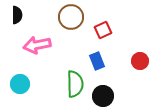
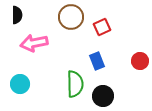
red square: moved 1 px left, 3 px up
pink arrow: moved 3 px left, 2 px up
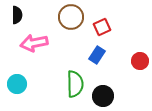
blue rectangle: moved 6 px up; rotated 54 degrees clockwise
cyan circle: moved 3 px left
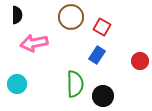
red square: rotated 36 degrees counterclockwise
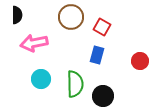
blue rectangle: rotated 18 degrees counterclockwise
cyan circle: moved 24 px right, 5 px up
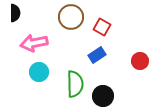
black semicircle: moved 2 px left, 2 px up
blue rectangle: rotated 42 degrees clockwise
cyan circle: moved 2 px left, 7 px up
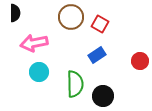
red square: moved 2 px left, 3 px up
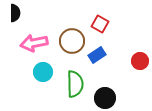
brown circle: moved 1 px right, 24 px down
cyan circle: moved 4 px right
black circle: moved 2 px right, 2 px down
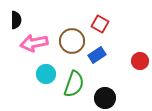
black semicircle: moved 1 px right, 7 px down
cyan circle: moved 3 px right, 2 px down
green semicircle: moved 1 px left; rotated 20 degrees clockwise
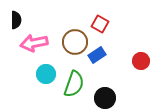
brown circle: moved 3 px right, 1 px down
red circle: moved 1 px right
